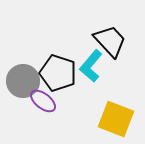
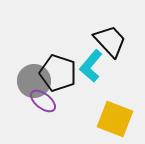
gray circle: moved 11 px right
yellow square: moved 1 px left
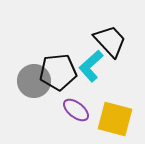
cyan L-shape: rotated 8 degrees clockwise
black pentagon: moved 1 px up; rotated 24 degrees counterclockwise
purple ellipse: moved 33 px right, 9 px down
yellow square: rotated 6 degrees counterclockwise
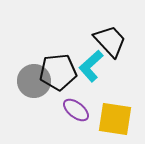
yellow square: rotated 6 degrees counterclockwise
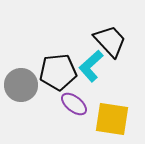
gray circle: moved 13 px left, 4 px down
purple ellipse: moved 2 px left, 6 px up
yellow square: moved 3 px left
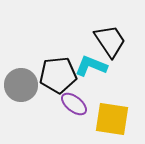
black trapezoid: rotated 9 degrees clockwise
cyan L-shape: rotated 64 degrees clockwise
black pentagon: moved 3 px down
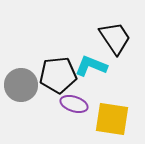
black trapezoid: moved 5 px right, 3 px up
purple ellipse: rotated 20 degrees counterclockwise
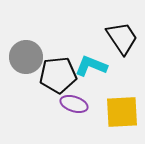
black trapezoid: moved 7 px right
gray circle: moved 5 px right, 28 px up
yellow square: moved 10 px right, 7 px up; rotated 12 degrees counterclockwise
